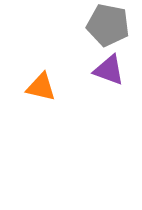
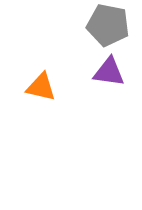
purple triangle: moved 2 px down; rotated 12 degrees counterclockwise
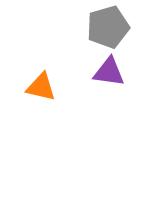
gray pentagon: moved 2 px down; rotated 27 degrees counterclockwise
